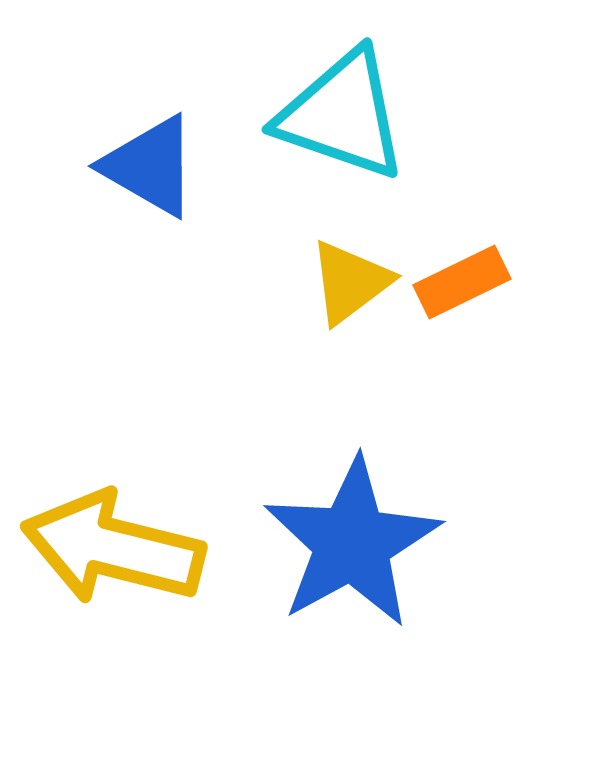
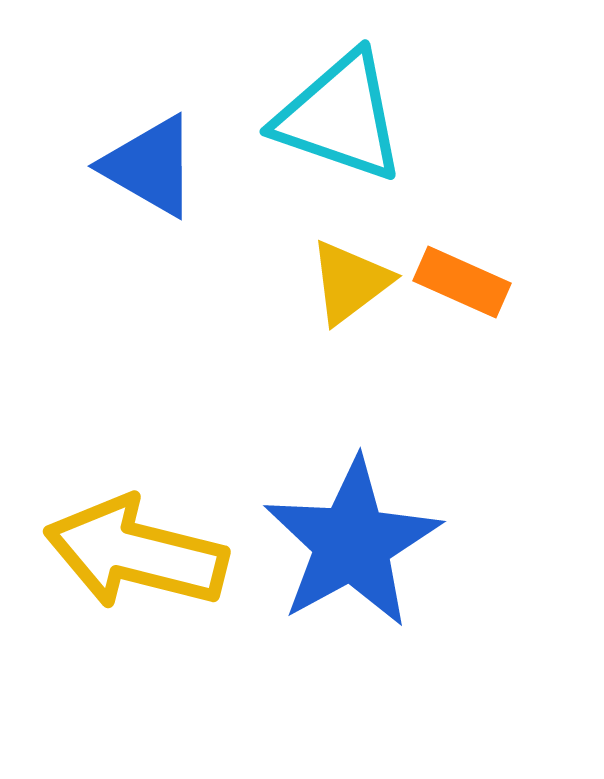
cyan triangle: moved 2 px left, 2 px down
orange rectangle: rotated 50 degrees clockwise
yellow arrow: moved 23 px right, 5 px down
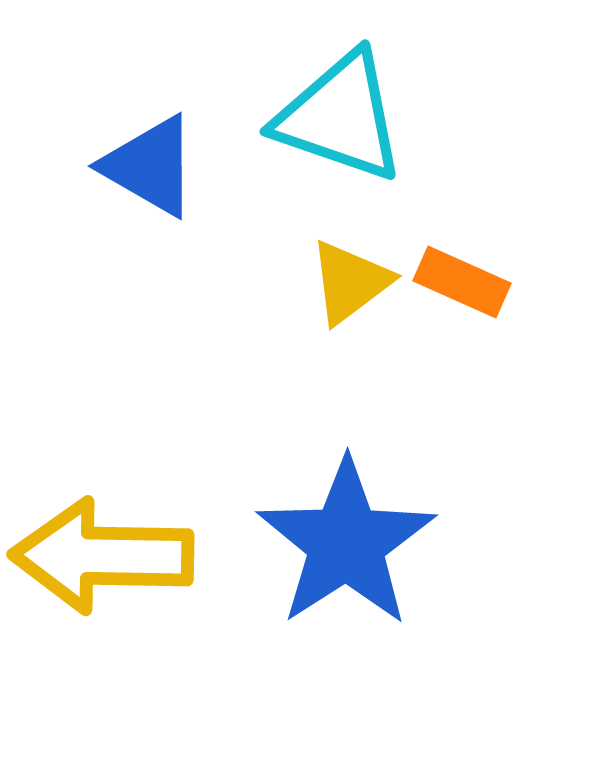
blue star: moved 6 px left; rotated 4 degrees counterclockwise
yellow arrow: moved 34 px left, 3 px down; rotated 13 degrees counterclockwise
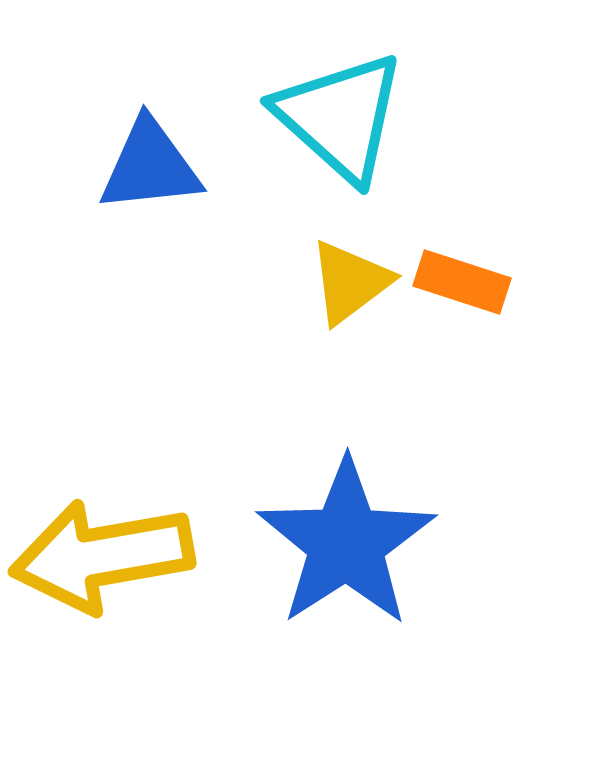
cyan triangle: rotated 23 degrees clockwise
blue triangle: rotated 36 degrees counterclockwise
orange rectangle: rotated 6 degrees counterclockwise
yellow arrow: rotated 11 degrees counterclockwise
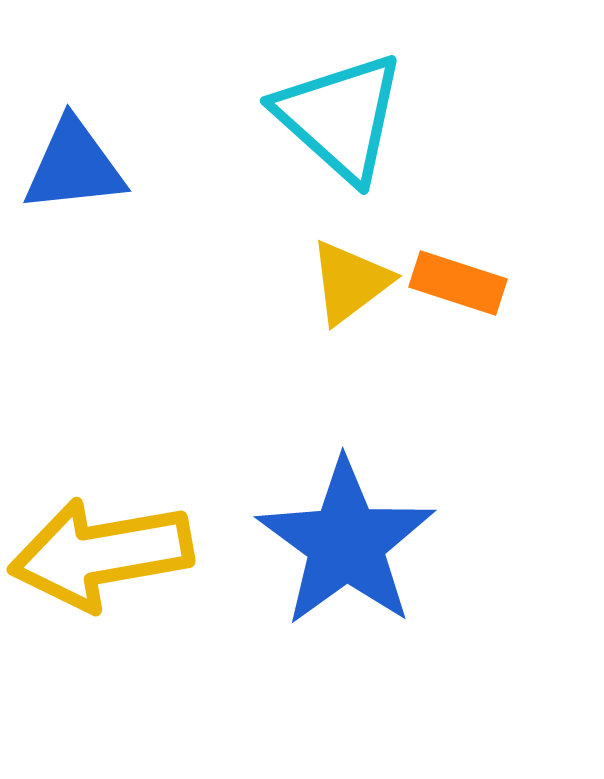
blue triangle: moved 76 px left
orange rectangle: moved 4 px left, 1 px down
blue star: rotated 3 degrees counterclockwise
yellow arrow: moved 1 px left, 2 px up
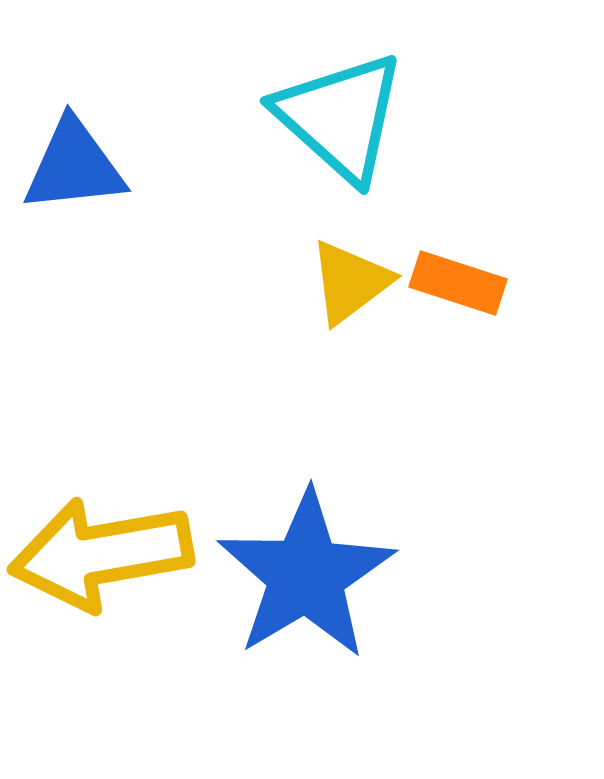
blue star: moved 40 px left, 32 px down; rotated 5 degrees clockwise
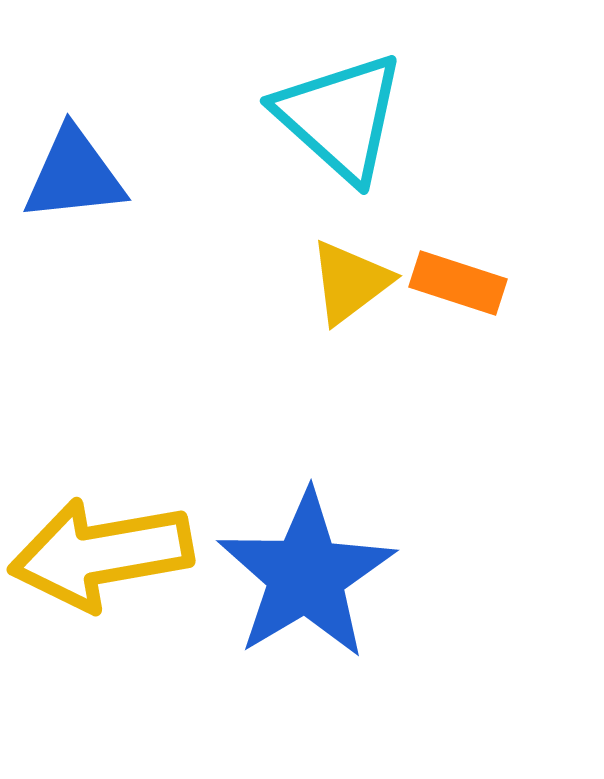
blue triangle: moved 9 px down
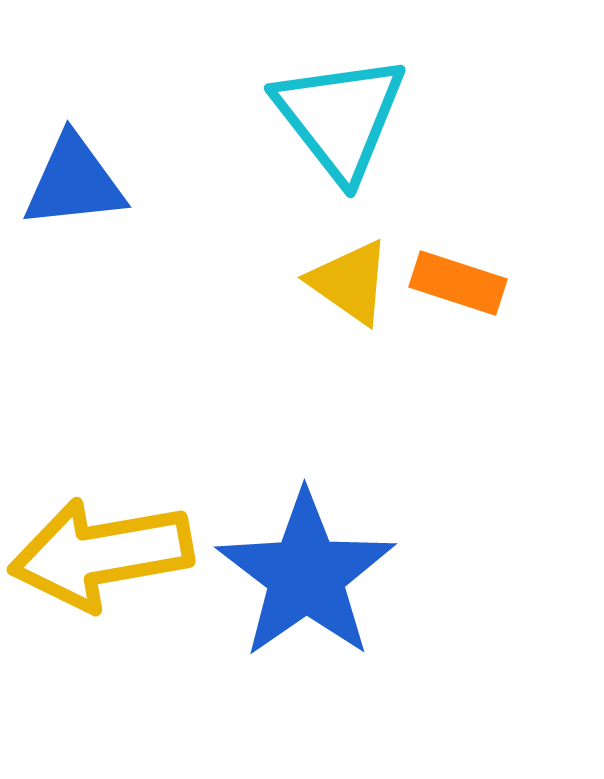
cyan triangle: rotated 10 degrees clockwise
blue triangle: moved 7 px down
yellow triangle: rotated 48 degrees counterclockwise
blue star: rotated 4 degrees counterclockwise
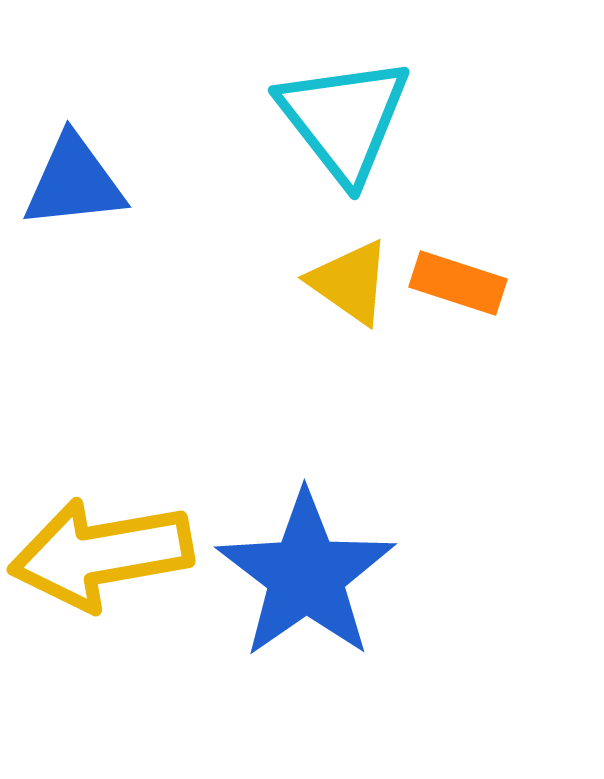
cyan triangle: moved 4 px right, 2 px down
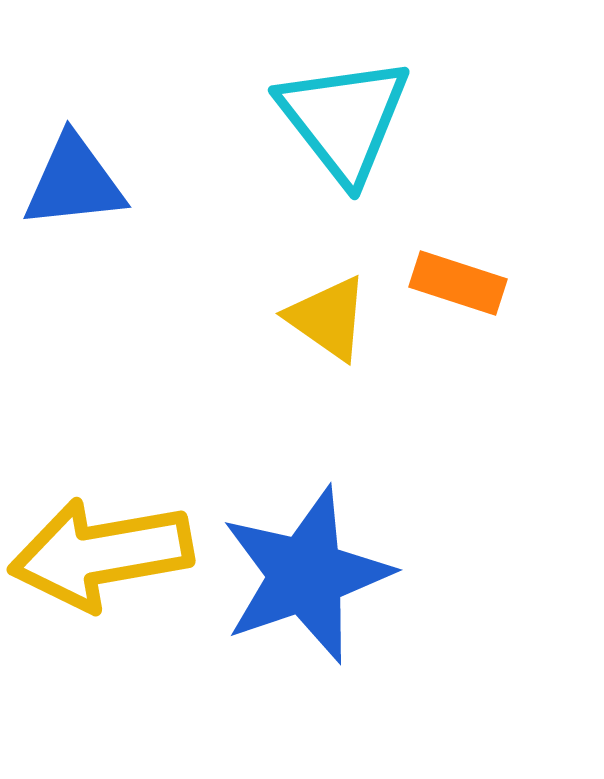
yellow triangle: moved 22 px left, 36 px down
blue star: rotated 16 degrees clockwise
